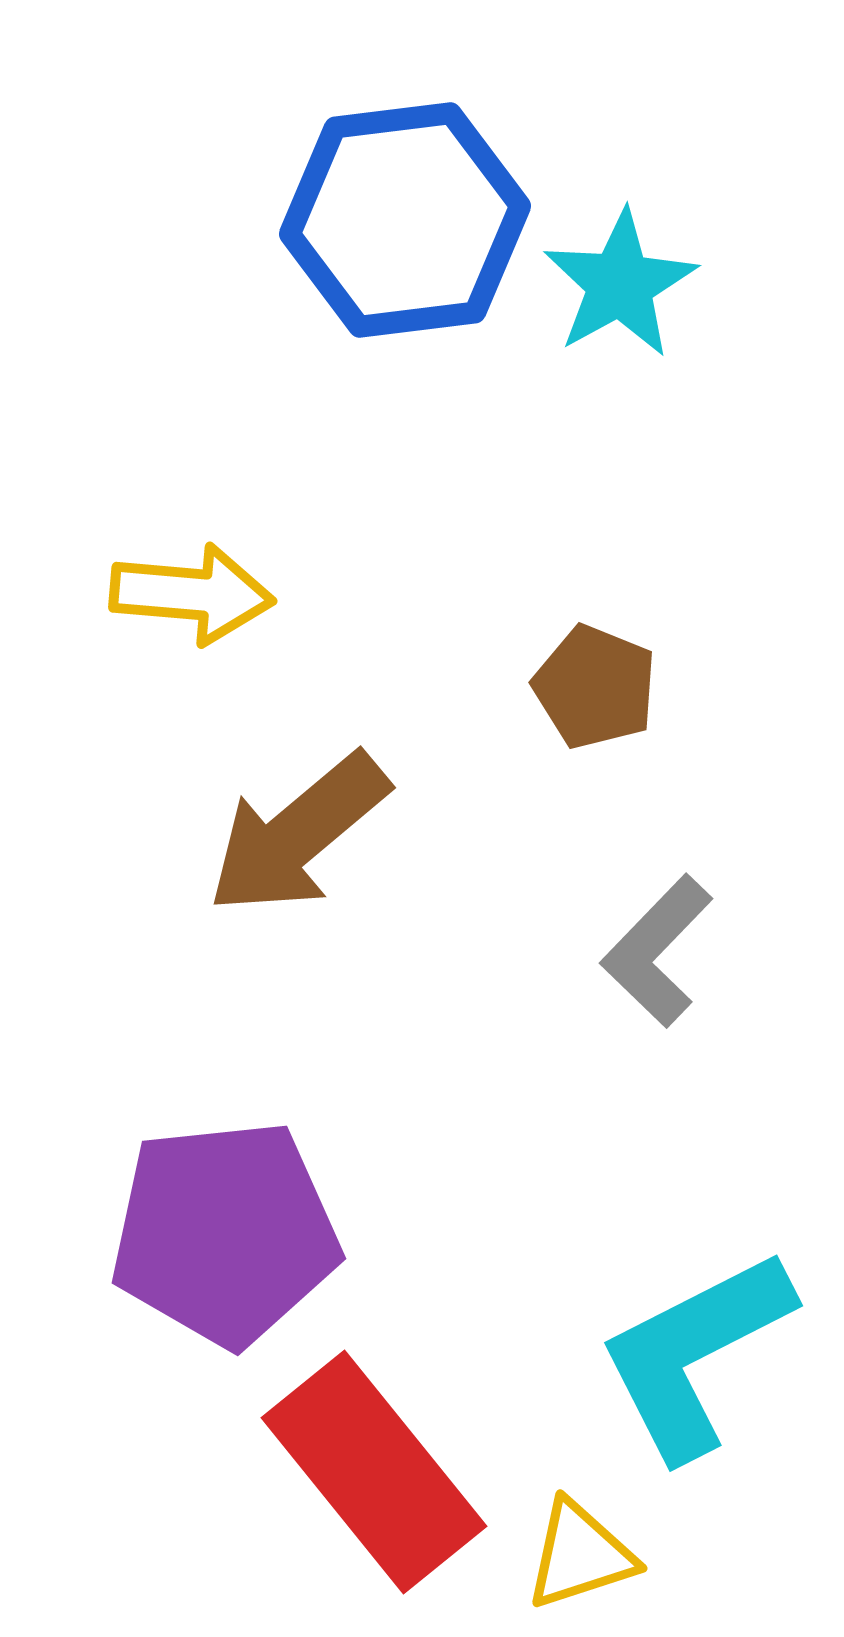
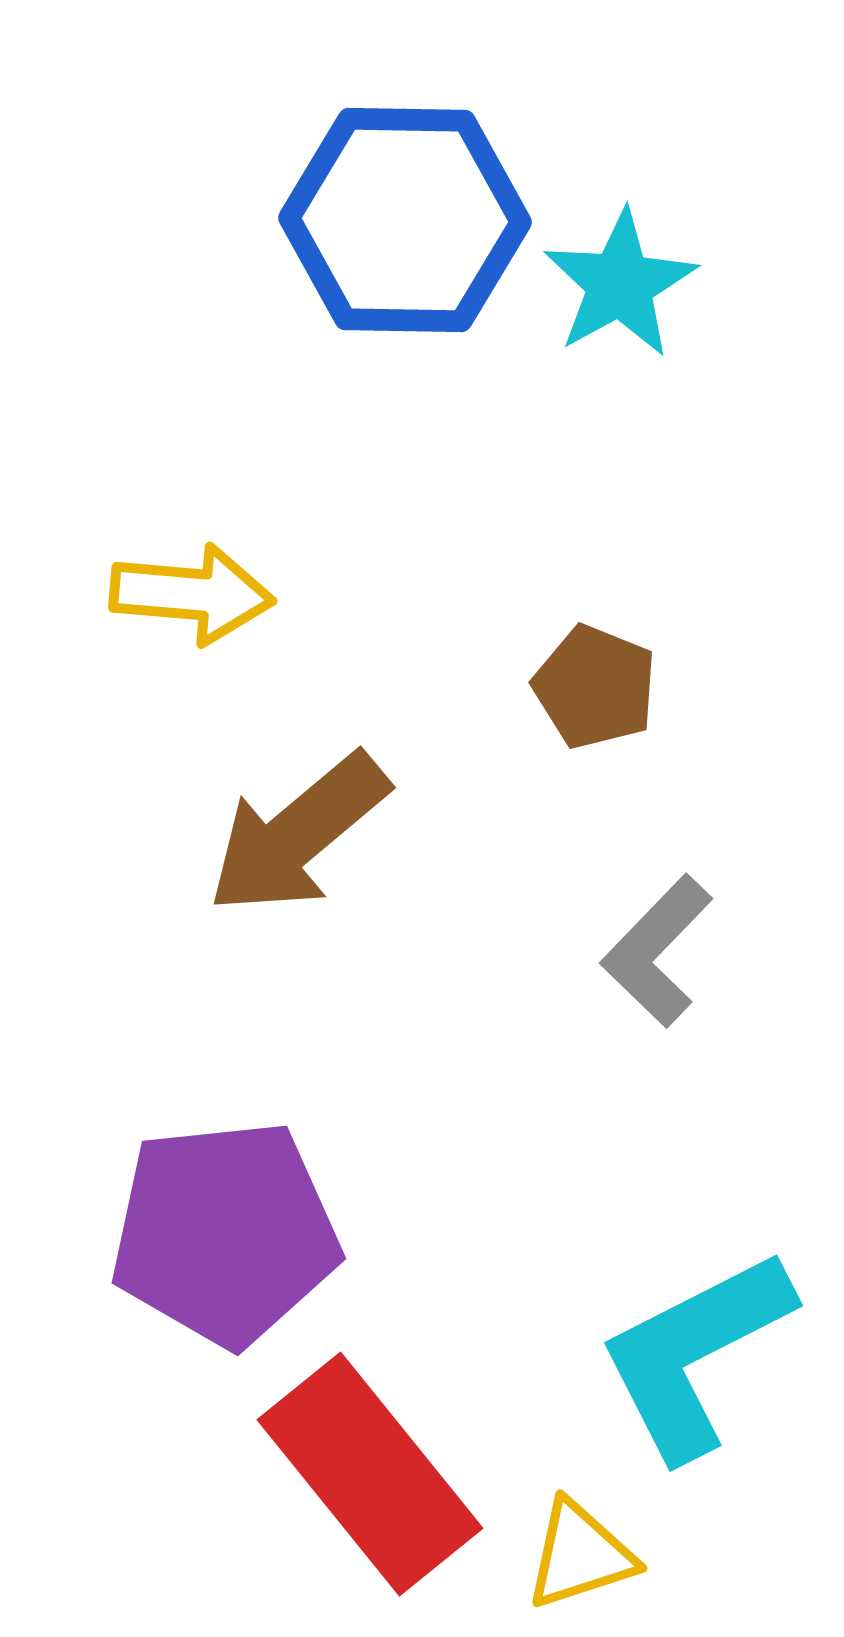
blue hexagon: rotated 8 degrees clockwise
red rectangle: moved 4 px left, 2 px down
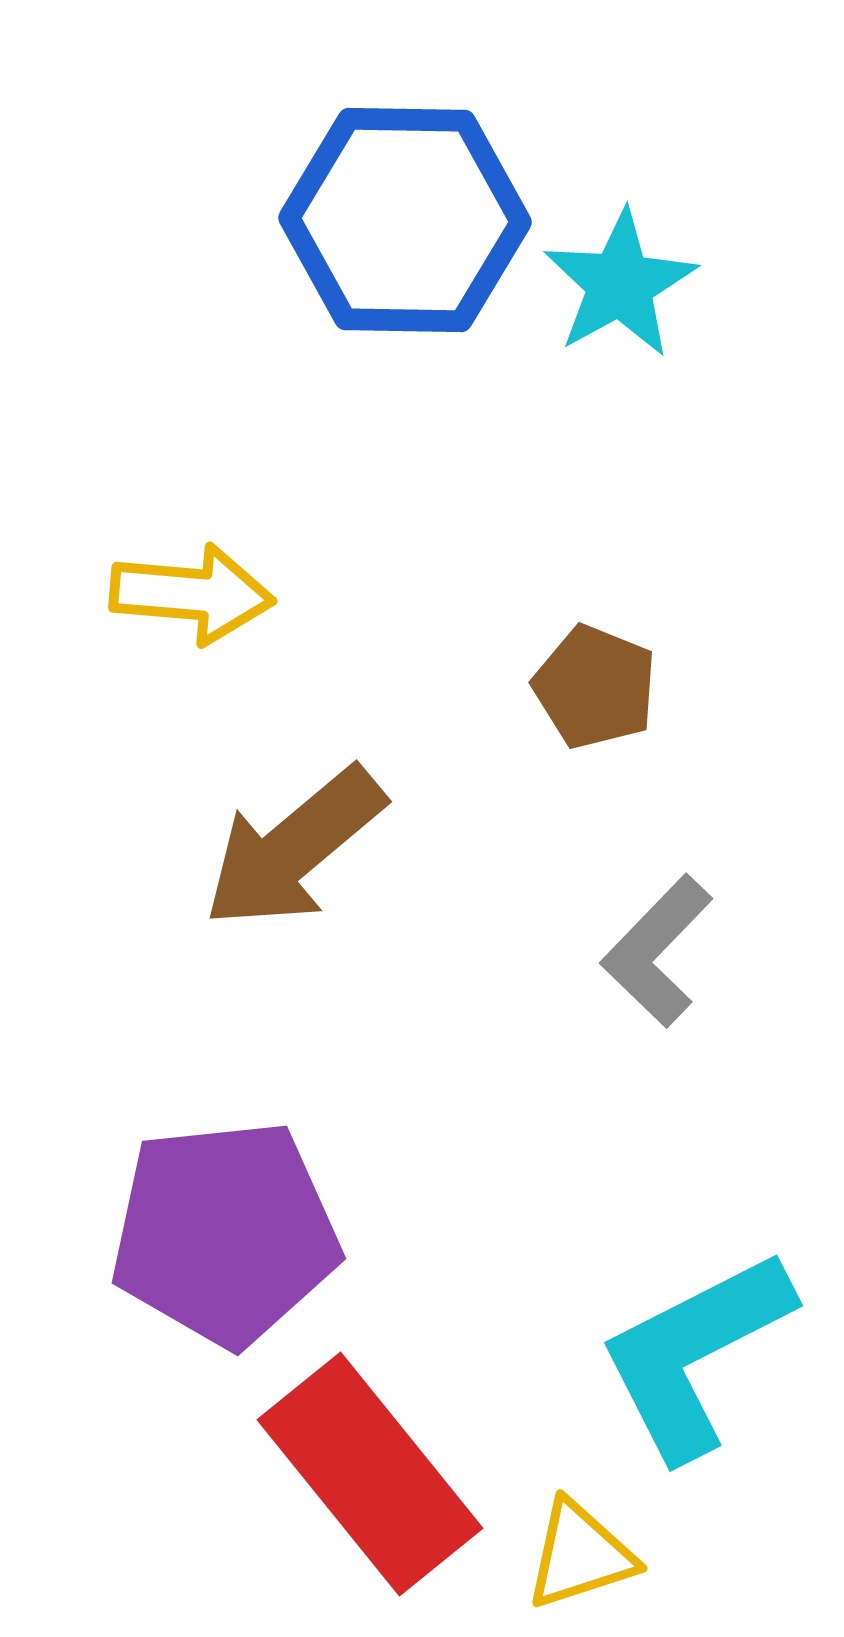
brown arrow: moved 4 px left, 14 px down
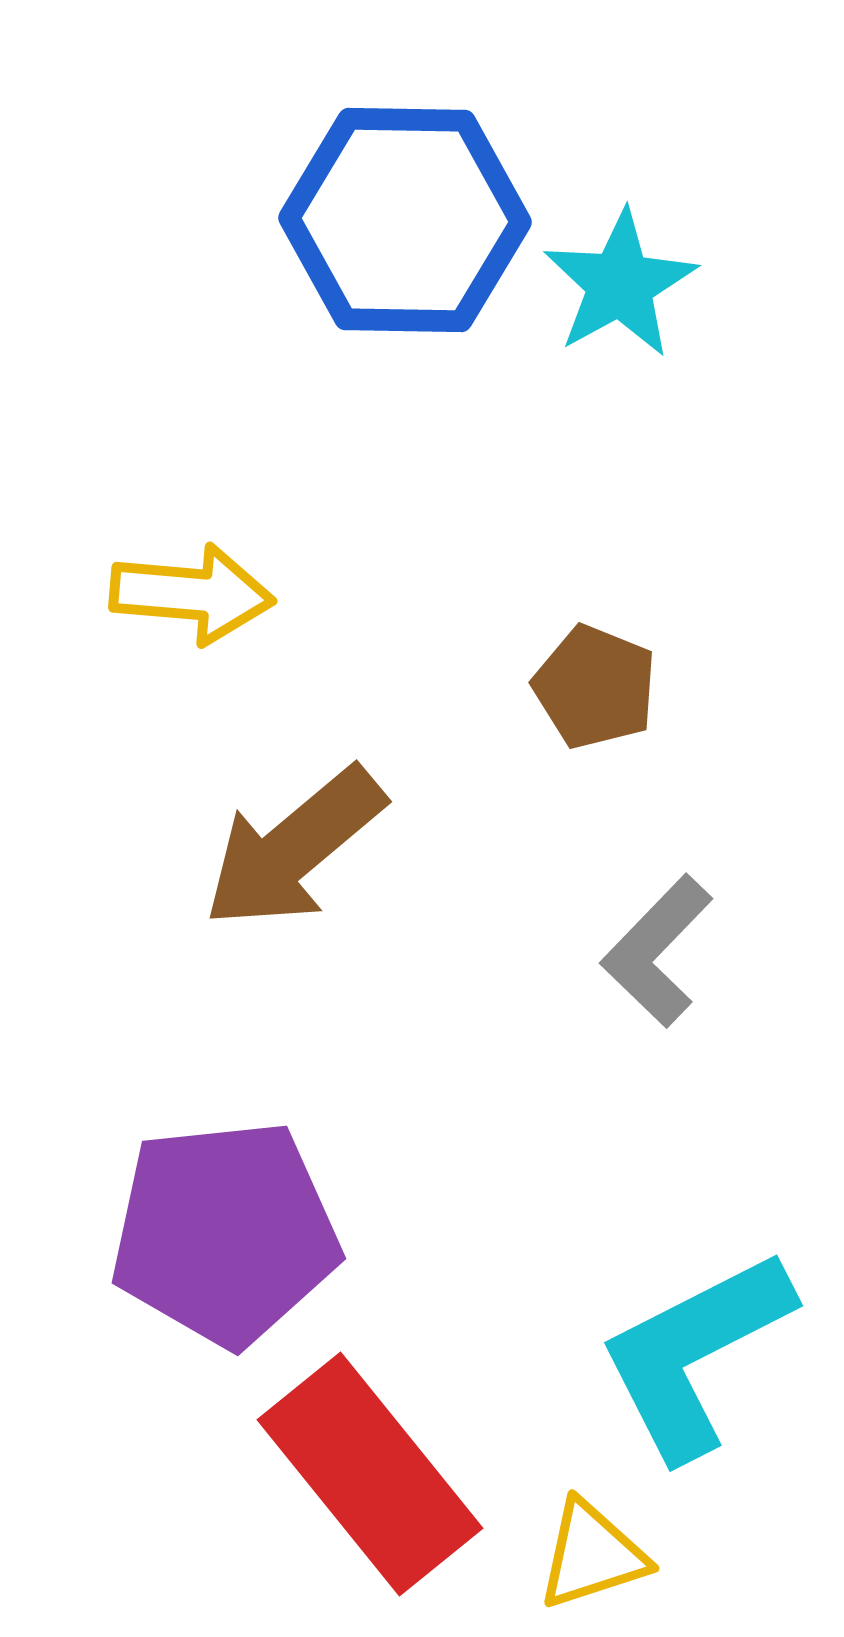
yellow triangle: moved 12 px right
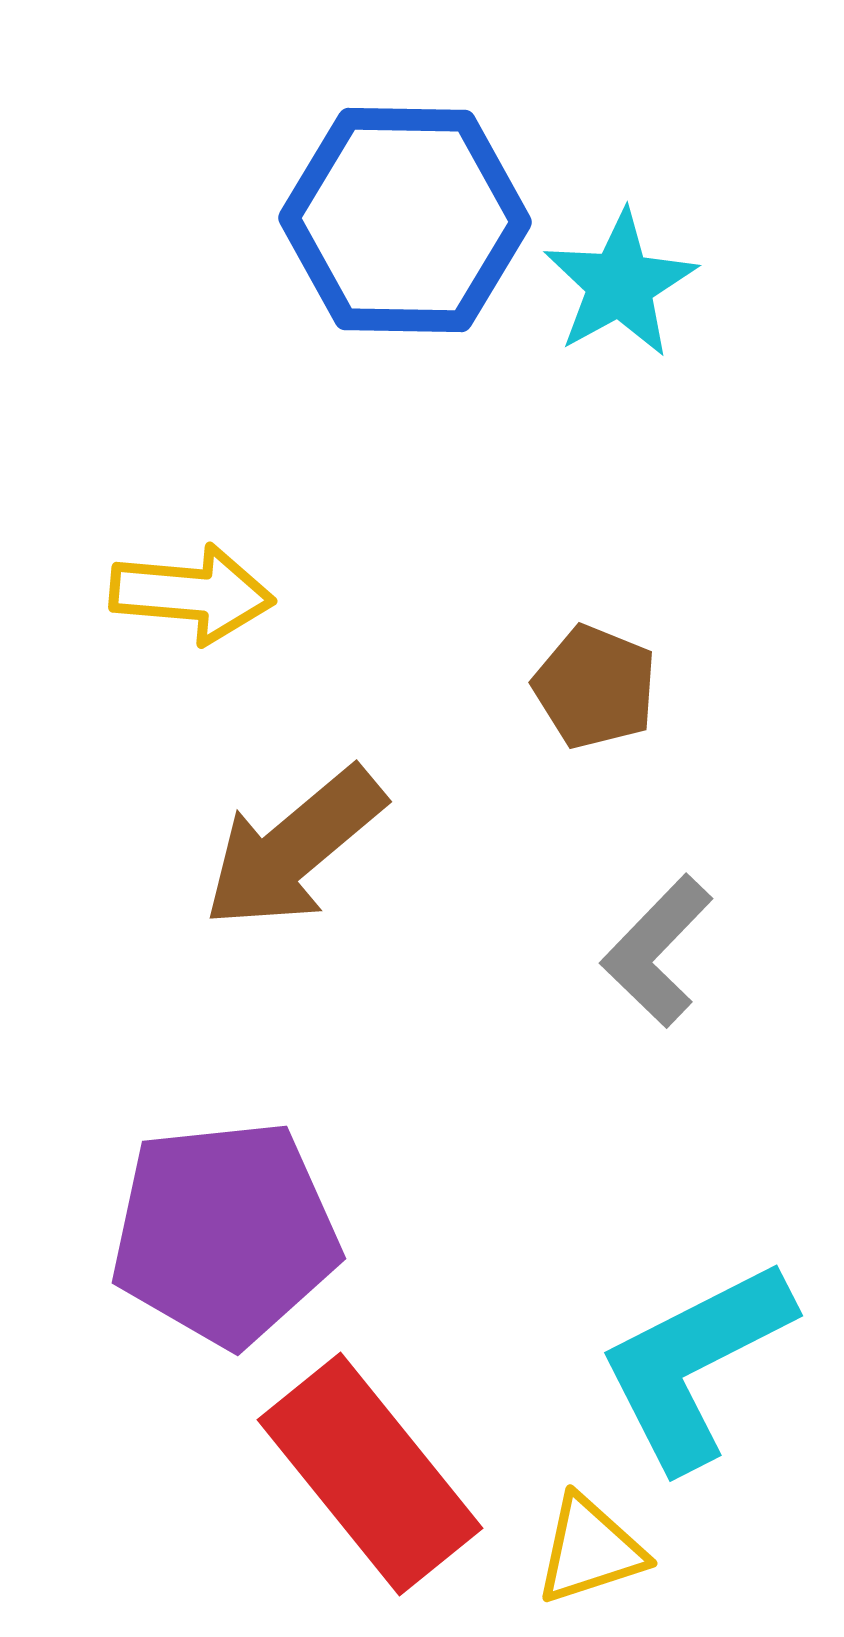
cyan L-shape: moved 10 px down
yellow triangle: moved 2 px left, 5 px up
